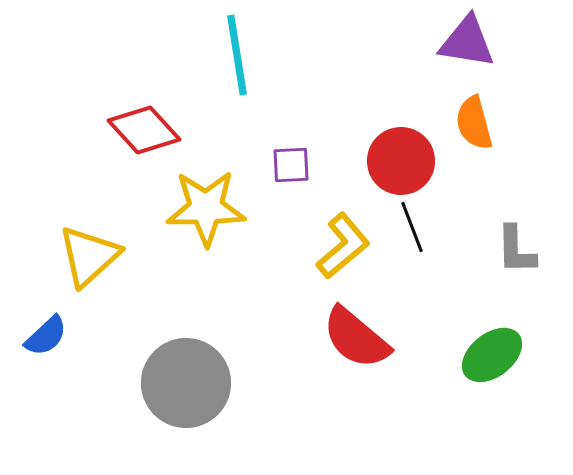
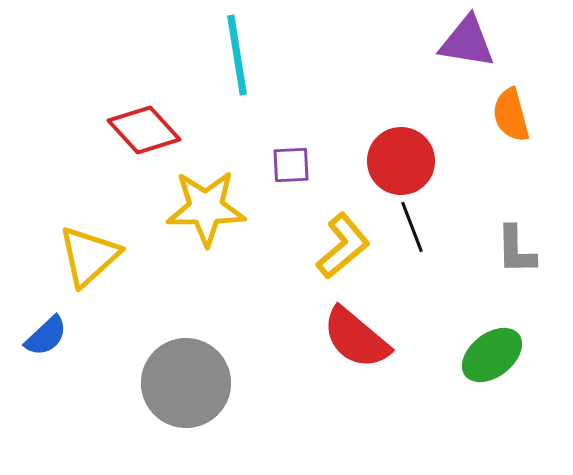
orange semicircle: moved 37 px right, 8 px up
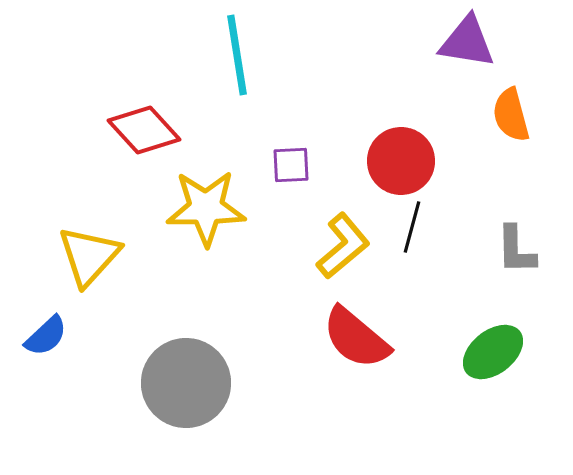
black line: rotated 36 degrees clockwise
yellow triangle: rotated 6 degrees counterclockwise
green ellipse: moved 1 px right, 3 px up
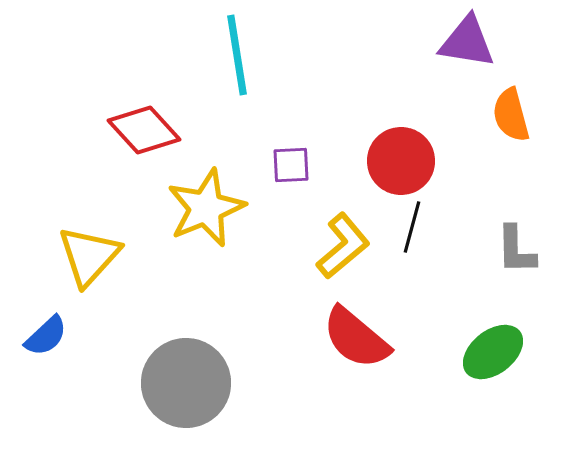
yellow star: rotated 22 degrees counterclockwise
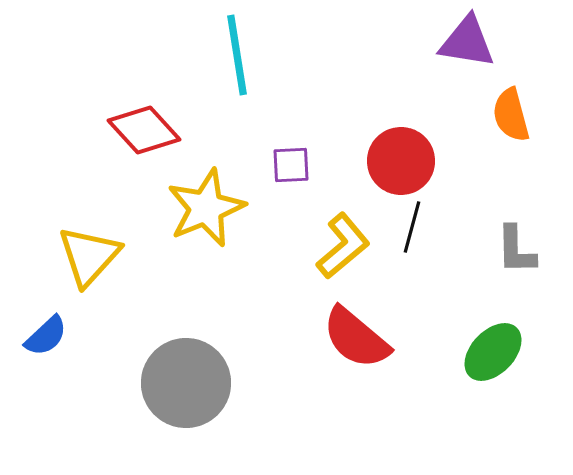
green ellipse: rotated 8 degrees counterclockwise
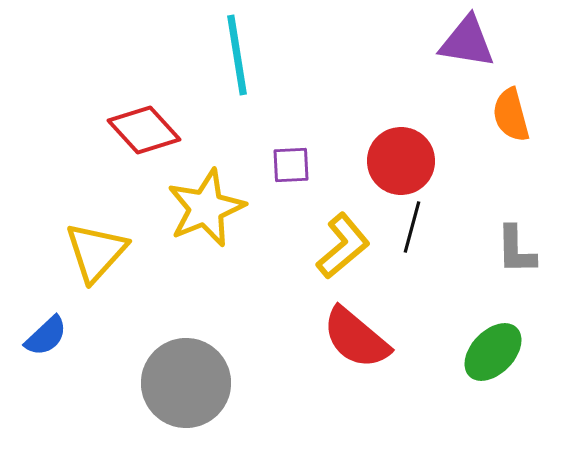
yellow triangle: moved 7 px right, 4 px up
